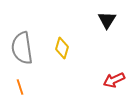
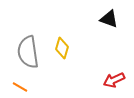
black triangle: moved 2 px right, 1 px up; rotated 42 degrees counterclockwise
gray semicircle: moved 6 px right, 4 px down
orange line: rotated 42 degrees counterclockwise
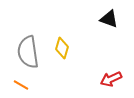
red arrow: moved 3 px left, 1 px up
orange line: moved 1 px right, 2 px up
